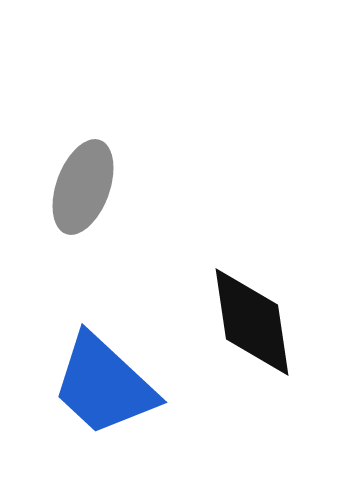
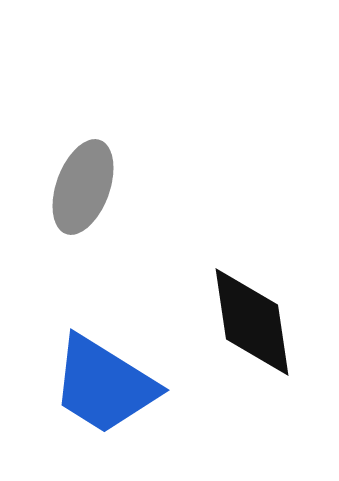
blue trapezoid: rotated 11 degrees counterclockwise
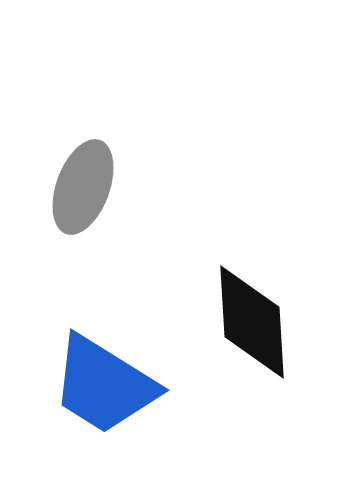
black diamond: rotated 5 degrees clockwise
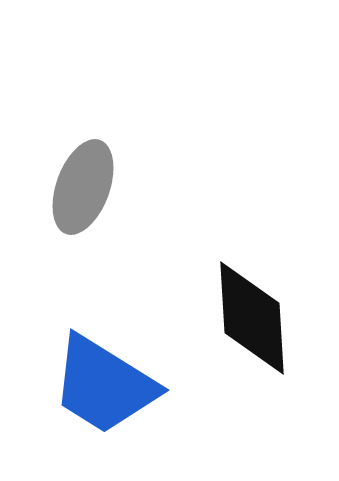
black diamond: moved 4 px up
